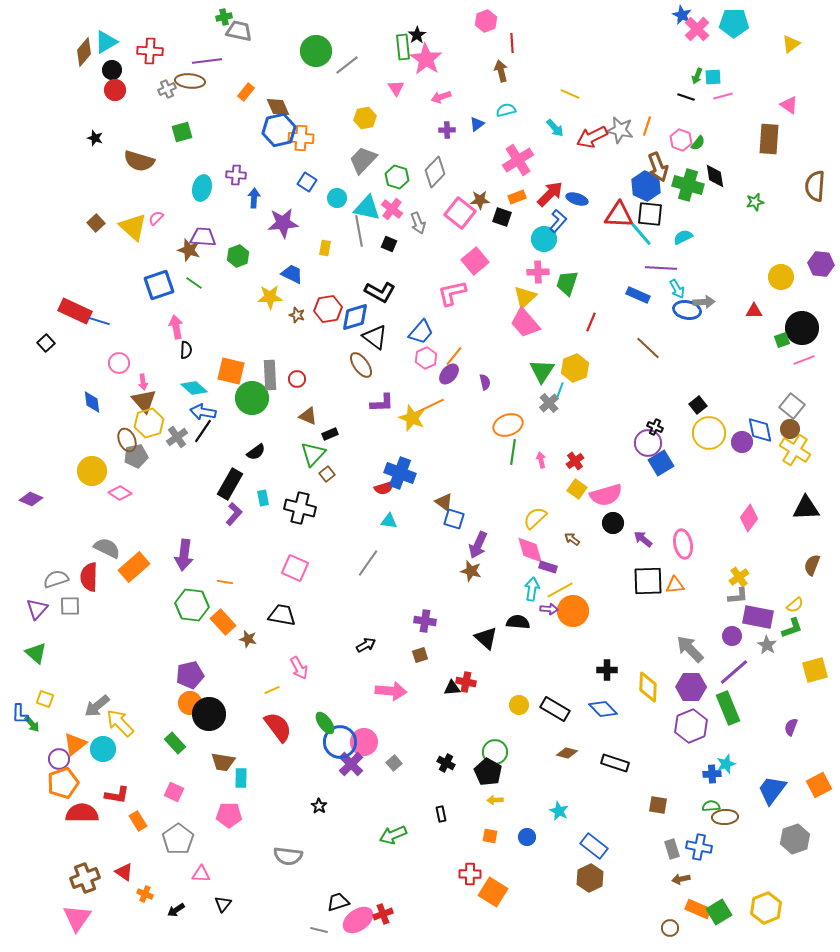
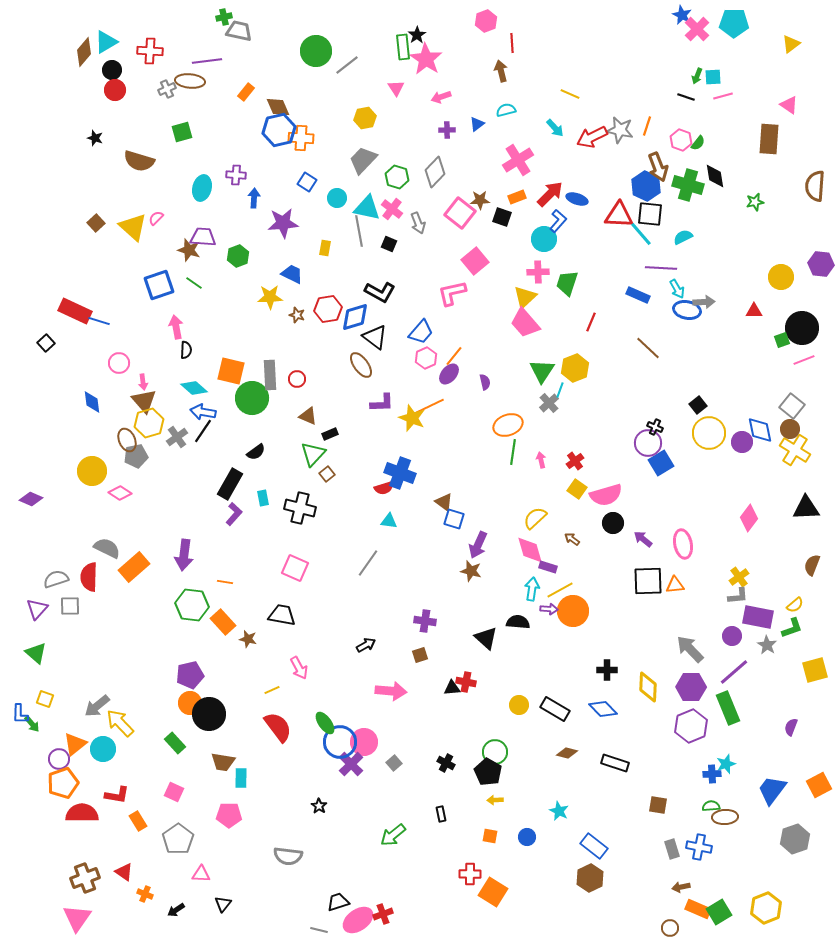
green arrow at (393, 835): rotated 16 degrees counterclockwise
brown arrow at (681, 879): moved 8 px down
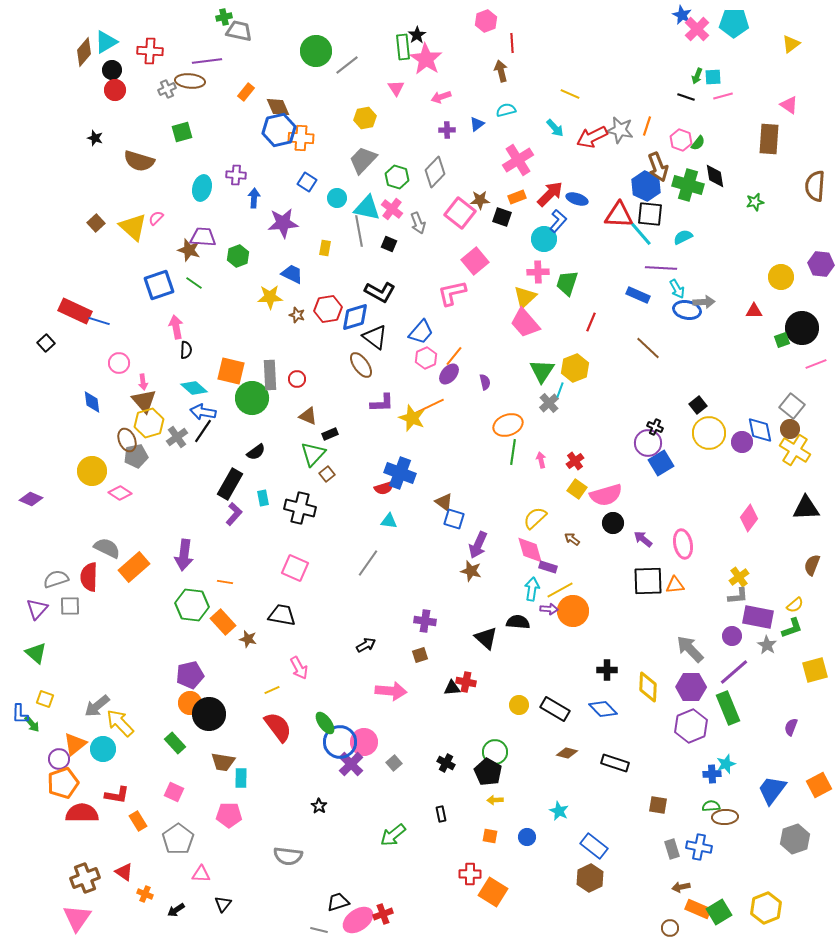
pink line at (804, 360): moved 12 px right, 4 px down
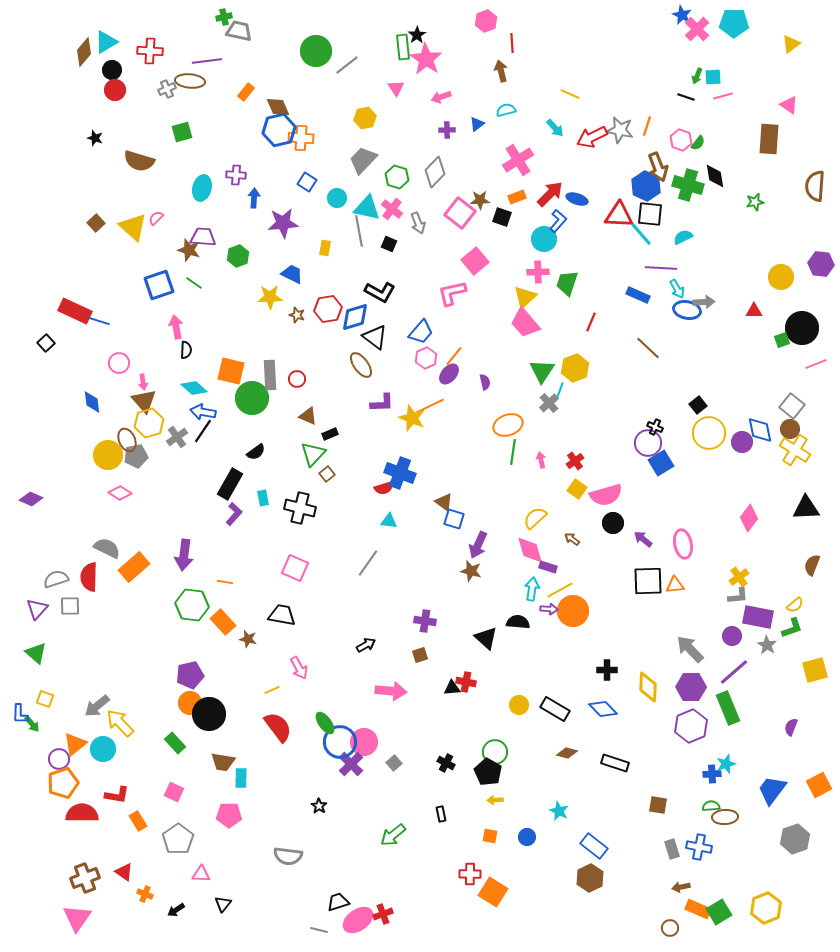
yellow circle at (92, 471): moved 16 px right, 16 px up
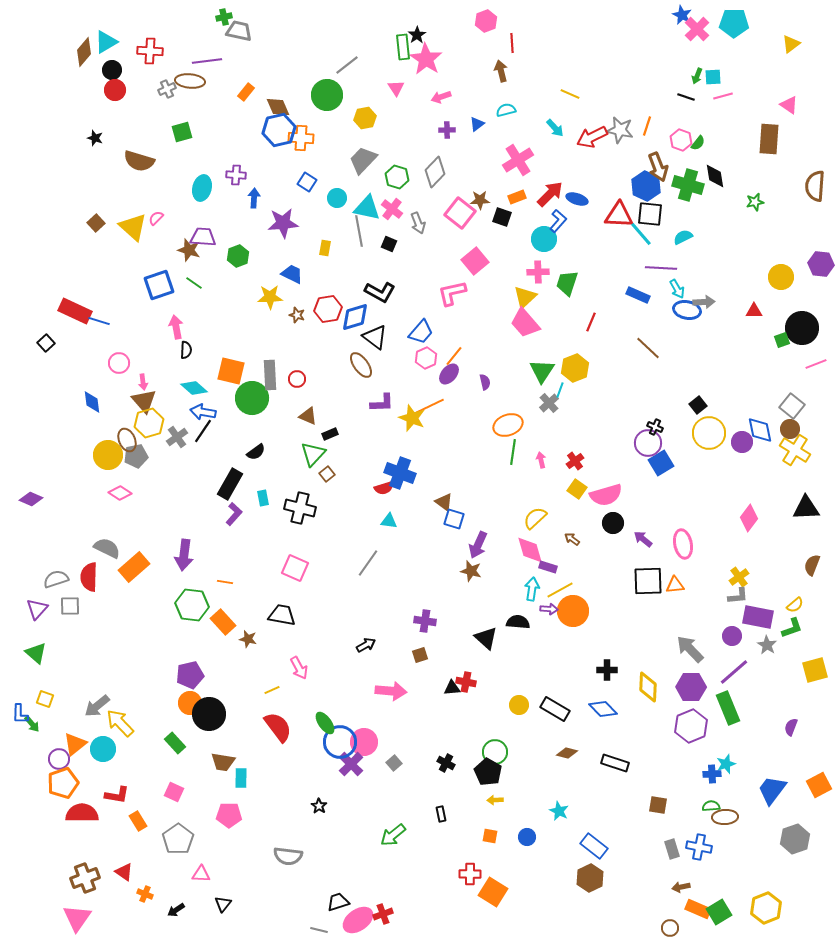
green circle at (316, 51): moved 11 px right, 44 px down
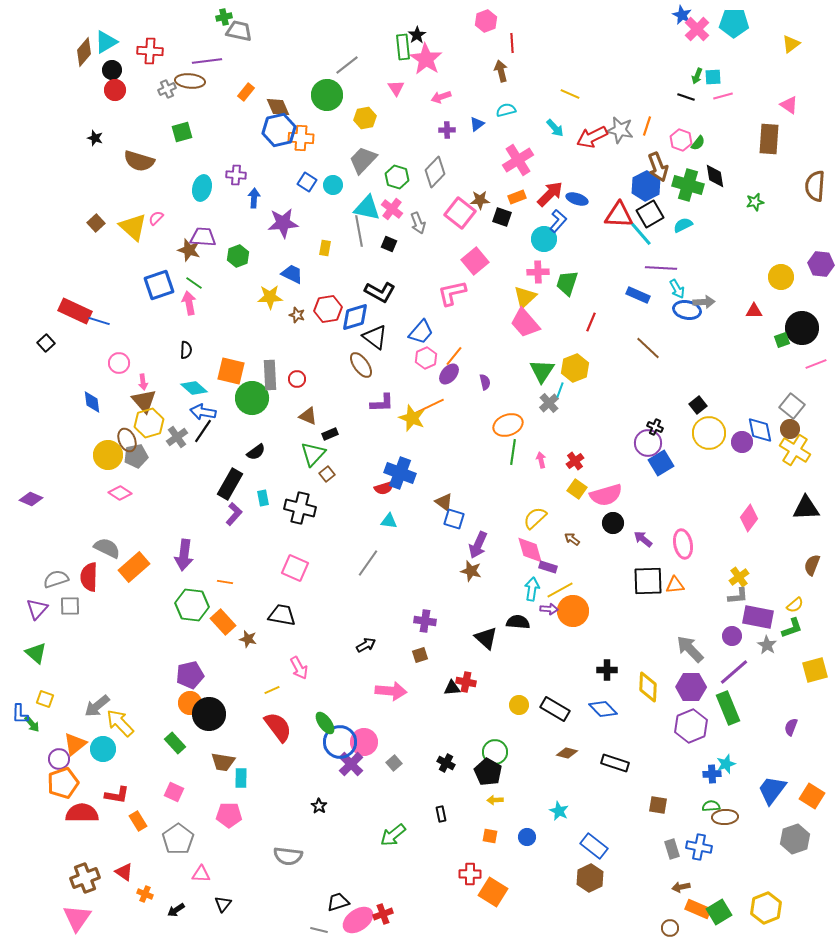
blue hexagon at (646, 186): rotated 8 degrees clockwise
cyan circle at (337, 198): moved 4 px left, 13 px up
black square at (650, 214): rotated 36 degrees counterclockwise
cyan semicircle at (683, 237): moved 12 px up
pink arrow at (176, 327): moved 13 px right, 24 px up
orange square at (819, 785): moved 7 px left, 11 px down; rotated 30 degrees counterclockwise
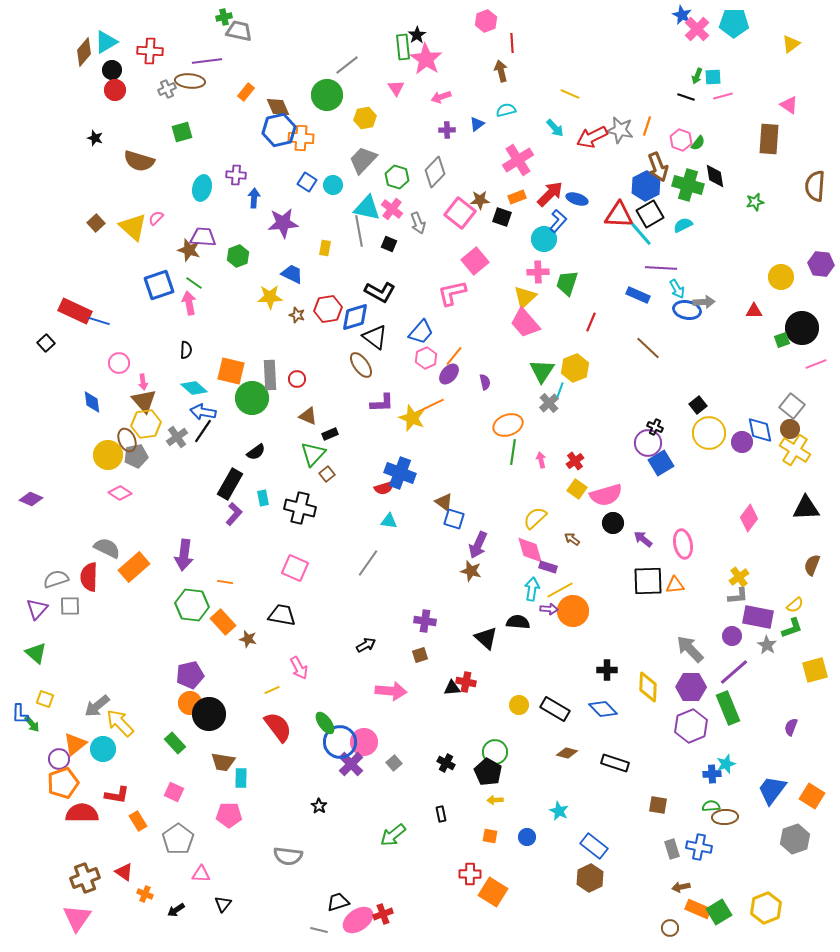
yellow hexagon at (149, 423): moved 3 px left, 1 px down; rotated 8 degrees clockwise
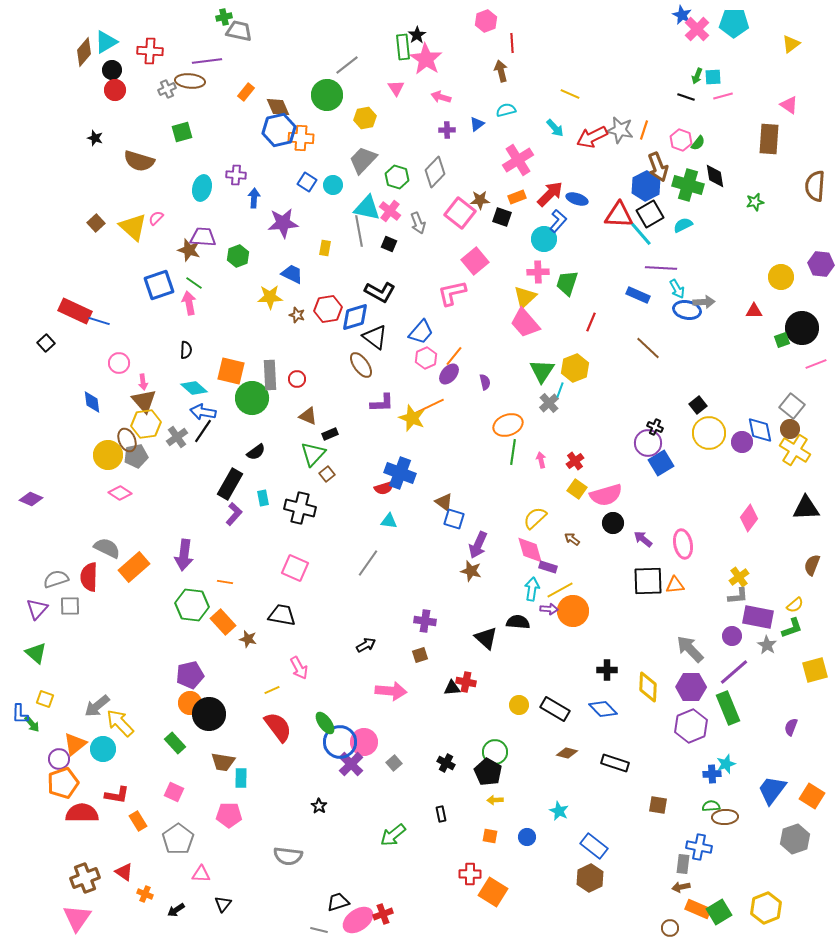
pink arrow at (441, 97): rotated 36 degrees clockwise
orange line at (647, 126): moved 3 px left, 4 px down
pink cross at (392, 209): moved 2 px left, 2 px down
gray rectangle at (672, 849): moved 11 px right, 15 px down; rotated 24 degrees clockwise
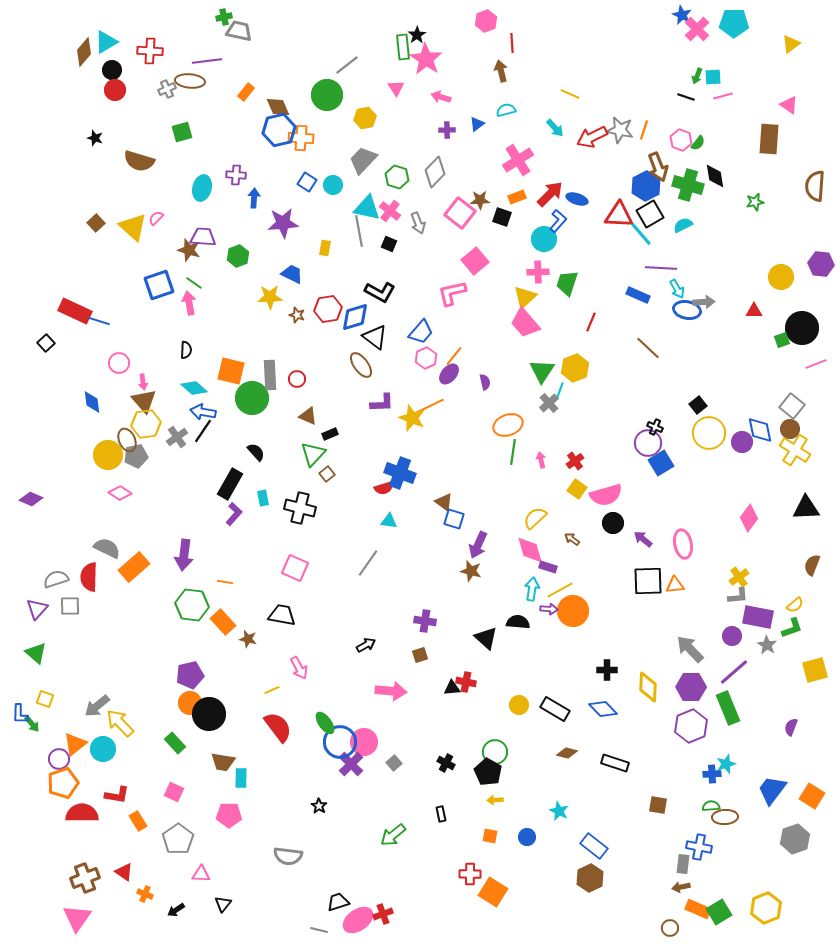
black semicircle at (256, 452): rotated 96 degrees counterclockwise
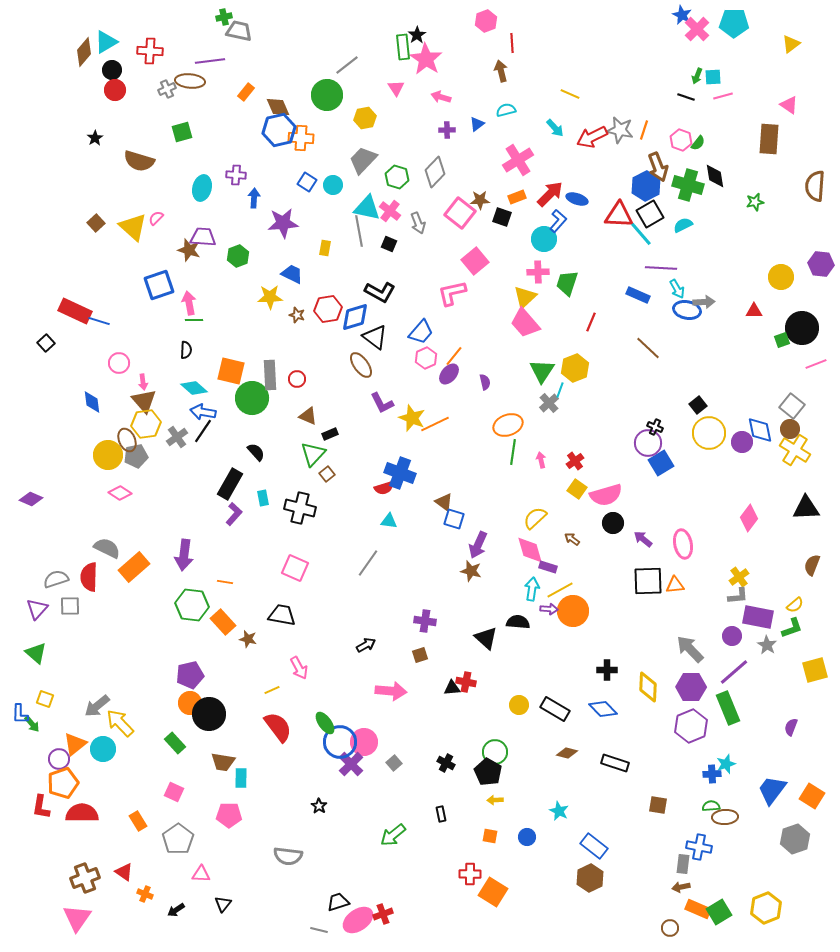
purple line at (207, 61): moved 3 px right
black star at (95, 138): rotated 21 degrees clockwise
green line at (194, 283): moved 37 px down; rotated 36 degrees counterclockwise
purple L-shape at (382, 403): rotated 65 degrees clockwise
orange line at (430, 406): moved 5 px right, 18 px down
red L-shape at (117, 795): moved 76 px left, 12 px down; rotated 90 degrees clockwise
